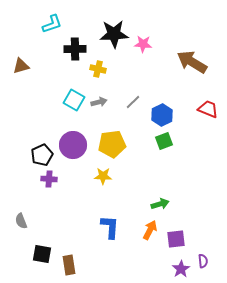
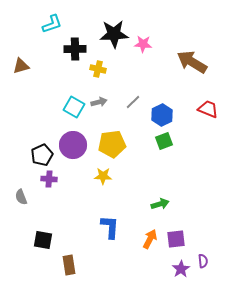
cyan square: moved 7 px down
gray semicircle: moved 24 px up
orange arrow: moved 9 px down
black square: moved 1 px right, 14 px up
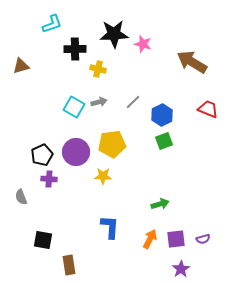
pink star: rotated 12 degrees clockwise
purple circle: moved 3 px right, 7 px down
purple semicircle: moved 22 px up; rotated 80 degrees clockwise
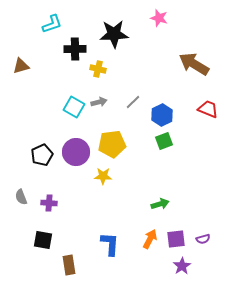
pink star: moved 16 px right, 26 px up
brown arrow: moved 2 px right, 2 px down
purple cross: moved 24 px down
blue L-shape: moved 17 px down
purple star: moved 1 px right, 3 px up
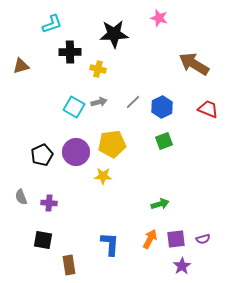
black cross: moved 5 px left, 3 px down
blue hexagon: moved 8 px up
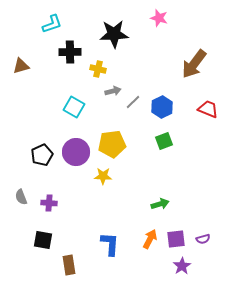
brown arrow: rotated 84 degrees counterclockwise
gray arrow: moved 14 px right, 11 px up
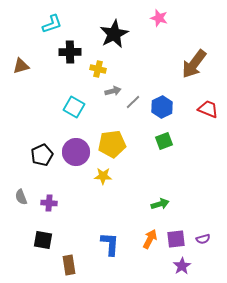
black star: rotated 24 degrees counterclockwise
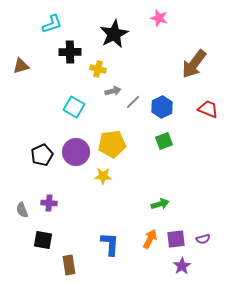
gray semicircle: moved 1 px right, 13 px down
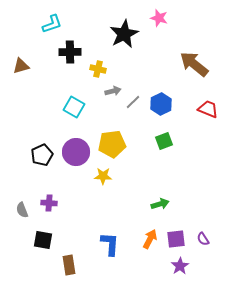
black star: moved 10 px right
brown arrow: rotated 92 degrees clockwise
blue hexagon: moved 1 px left, 3 px up
purple semicircle: rotated 72 degrees clockwise
purple star: moved 2 px left
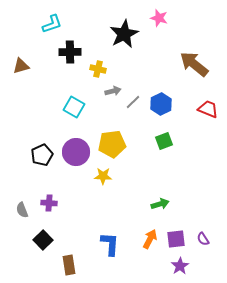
black square: rotated 36 degrees clockwise
